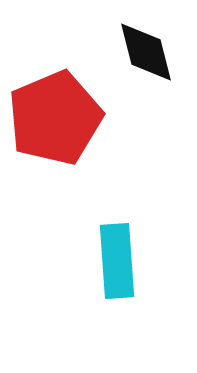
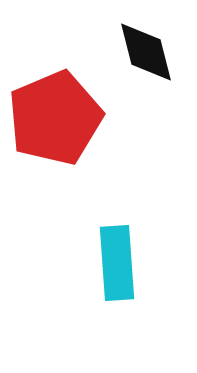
cyan rectangle: moved 2 px down
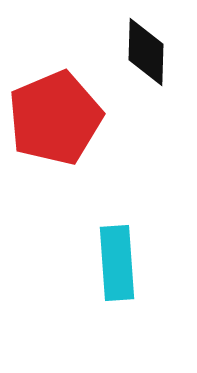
black diamond: rotated 16 degrees clockwise
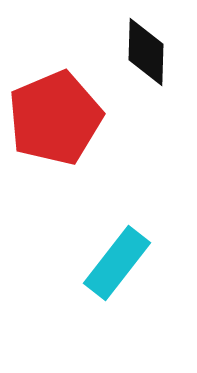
cyan rectangle: rotated 42 degrees clockwise
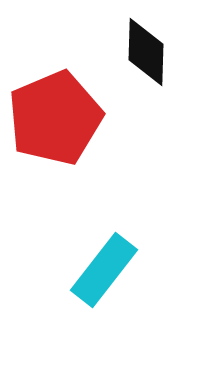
cyan rectangle: moved 13 px left, 7 px down
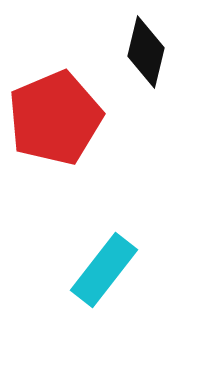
black diamond: rotated 12 degrees clockwise
